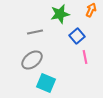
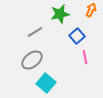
gray line: rotated 21 degrees counterclockwise
cyan square: rotated 18 degrees clockwise
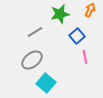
orange arrow: moved 1 px left
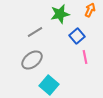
cyan square: moved 3 px right, 2 px down
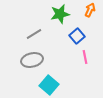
gray line: moved 1 px left, 2 px down
gray ellipse: rotated 25 degrees clockwise
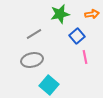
orange arrow: moved 2 px right, 4 px down; rotated 56 degrees clockwise
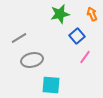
orange arrow: rotated 104 degrees counterclockwise
gray line: moved 15 px left, 4 px down
pink line: rotated 48 degrees clockwise
cyan square: moved 2 px right; rotated 36 degrees counterclockwise
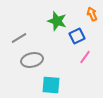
green star: moved 3 px left, 7 px down; rotated 30 degrees clockwise
blue square: rotated 14 degrees clockwise
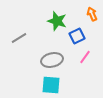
gray ellipse: moved 20 px right
